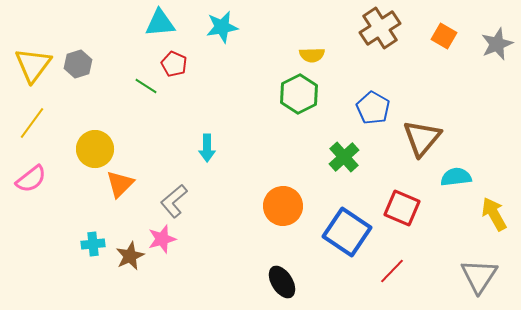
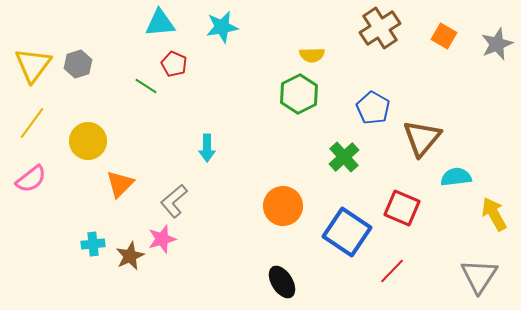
yellow circle: moved 7 px left, 8 px up
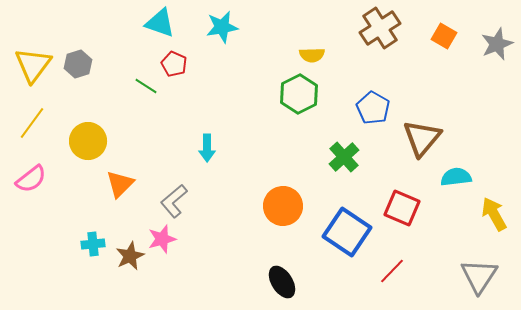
cyan triangle: rotated 24 degrees clockwise
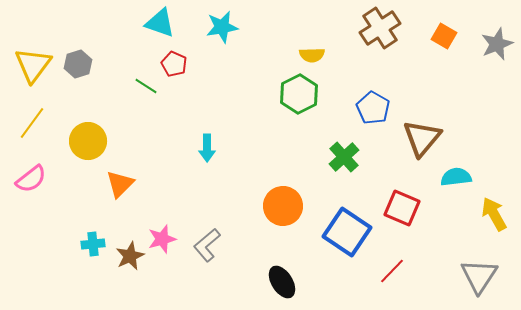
gray L-shape: moved 33 px right, 44 px down
